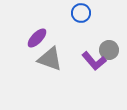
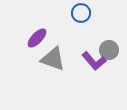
gray triangle: moved 3 px right
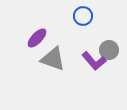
blue circle: moved 2 px right, 3 px down
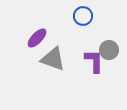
purple L-shape: rotated 140 degrees counterclockwise
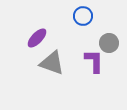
gray circle: moved 7 px up
gray triangle: moved 1 px left, 4 px down
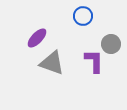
gray circle: moved 2 px right, 1 px down
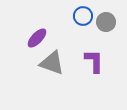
gray circle: moved 5 px left, 22 px up
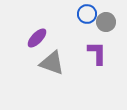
blue circle: moved 4 px right, 2 px up
purple L-shape: moved 3 px right, 8 px up
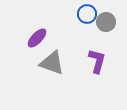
purple L-shape: moved 8 px down; rotated 15 degrees clockwise
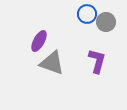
purple ellipse: moved 2 px right, 3 px down; rotated 15 degrees counterclockwise
